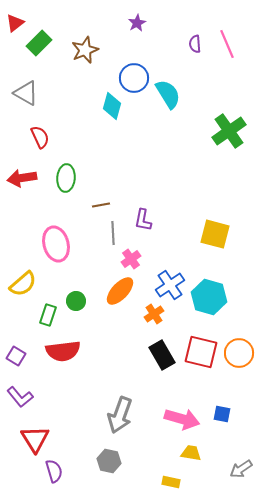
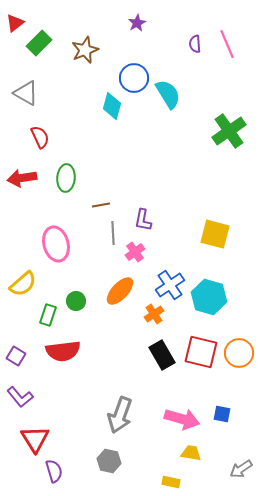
pink cross at (131, 259): moved 4 px right, 7 px up
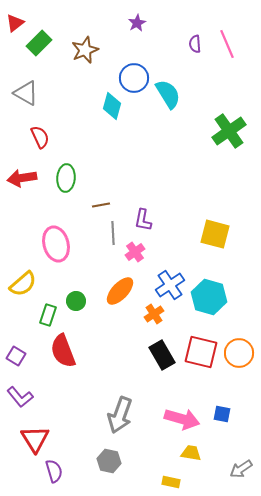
red semicircle at (63, 351): rotated 76 degrees clockwise
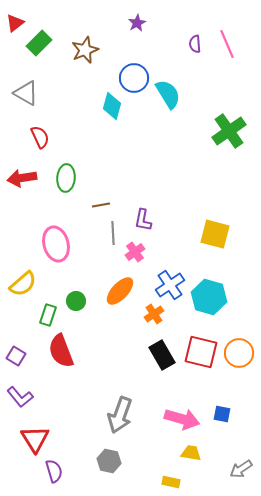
red semicircle at (63, 351): moved 2 px left
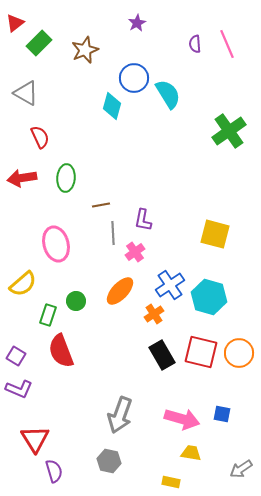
purple L-shape at (20, 397): moved 1 px left, 8 px up; rotated 28 degrees counterclockwise
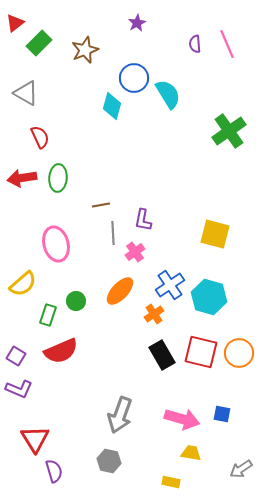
green ellipse at (66, 178): moved 8 px left
red semicircle at (61, 351): rotated 92 degrees counterclockwise
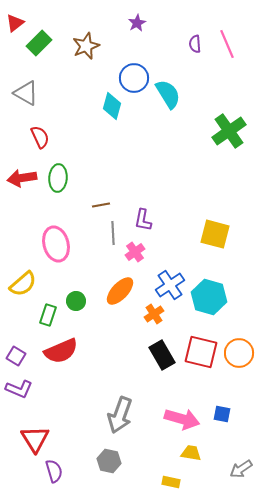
brown star at (85, 50): moved 1 px right, 4 px up
